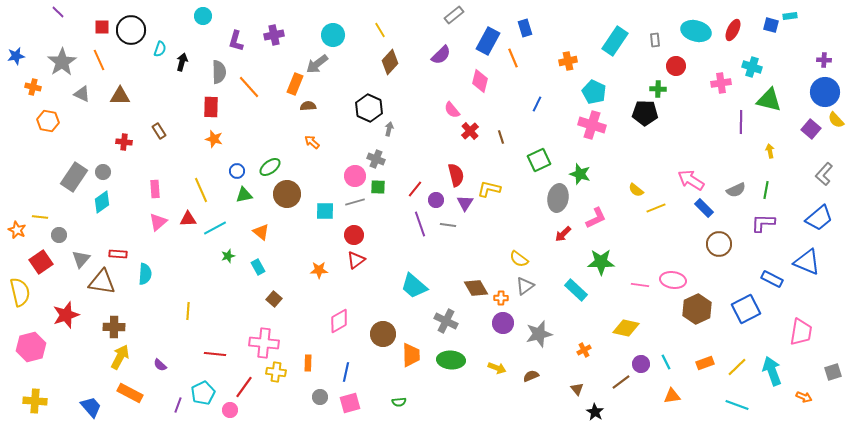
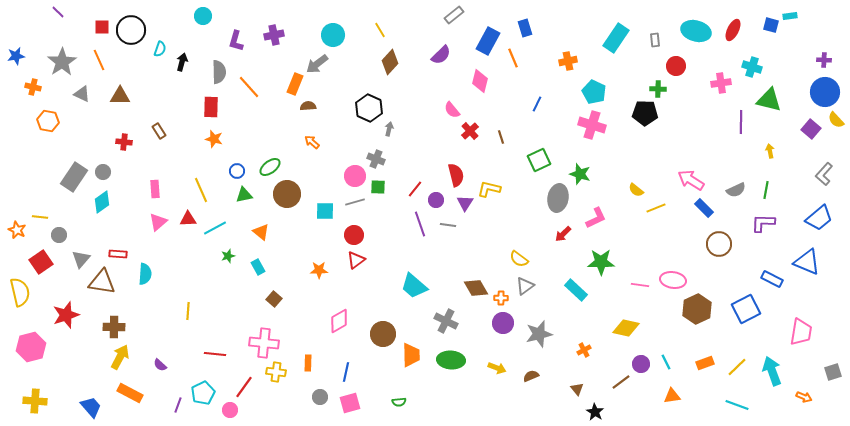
cyan rectangle at (615, 41): moved 1 px right, 3 px up
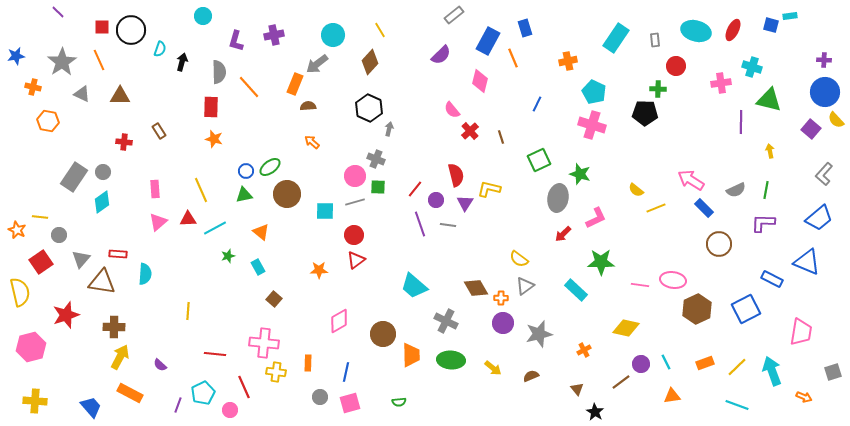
brown diamond at (390, 62): moved 20 px left
blue circle at (237, 171): moved 9 px right
yellow arrow at (497, 368): moved 4 px left; rotated 18 degrees clockwise
red line at (244, 387): rotated 60 degrees counterclockwise
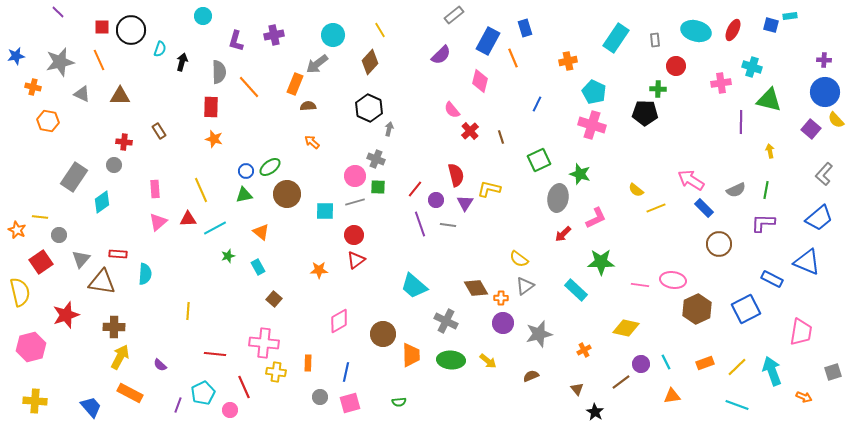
gray star at (62, 62): moved 2 px left; rotated 20 degrees clockwise
gray circle at (103, 172): moved 11 px right, 7 px up
yellow arrow at (493, 368): moved 5 px left, 7 px up
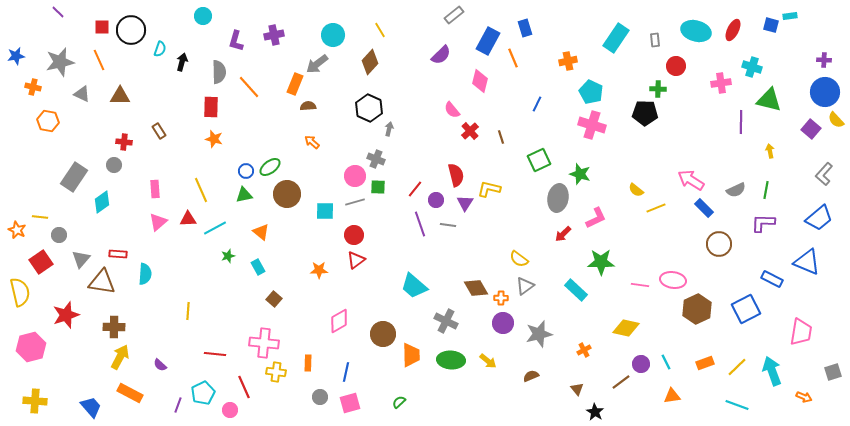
cyan pentagon at (594, 92): moved 3 px left
green semicircle at (399, 402): rotated 144 degrees clockwise
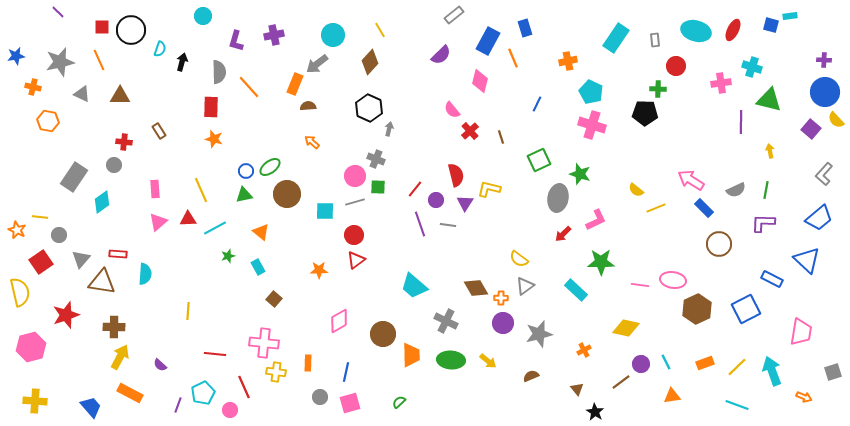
pink L-shape at (596, 218): moved 2 px down
blue triangle at (807, 262): moved 2 px up; rotated 20 degrees clockwise
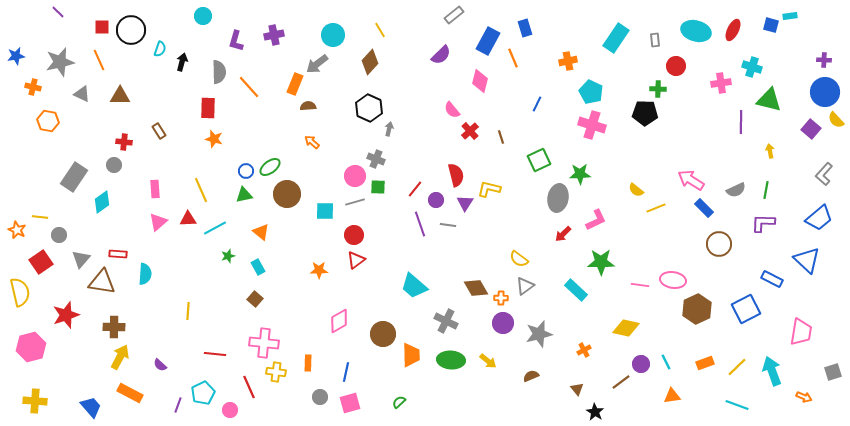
red rectangle at (211, 107): moved 3 px left, 1 px down
green star at (580, 174): rotated 20 degrees counterclockwise
brown square at (274, 299): moved 19 px left
red line at (244, 387): moved 5 px right
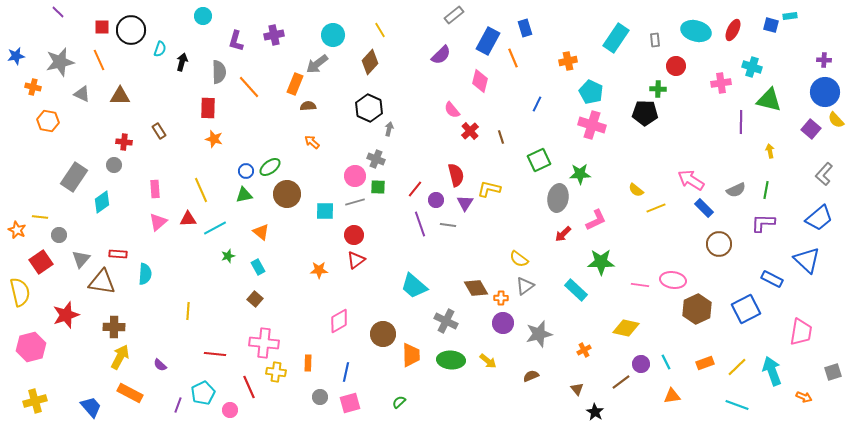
yellow cross at (35, 401): rotated 20 degrees counterclockwise
